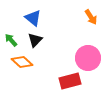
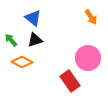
black triangle: rotated 28 degrees clockwise
orange diamond: rotated 15 degrees counterclockwise
red rectangle: rotated 70 degrees clockwise
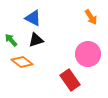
blue triangle: rotated 12 degrees counterclockwise
black triangle: moved 1 px right
pink circle: moved 4 px up
orange diamond: rotated 10 degrees clockwise
red rectangle: moved 1 px up
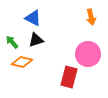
orange arrow: rotated 21 degrees clockwise
green arrow: moved 1 px right, 2 px down
orange diamond: rotated 25 degrees counterclockwise
red rectangle: moved 1 px left, 3 px up; rotated 50 degrees clockwise
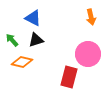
green arrow: moved 2 px up
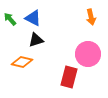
green arrow: moved 2 px left, 21 px up
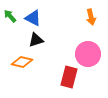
green arrow: moved 3 px up
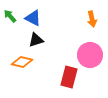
orange arrow: moved 1 px right, 2 px down
pink circle: moved 2 px right, 1 px down
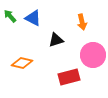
orange arrow: moved 10 px left, 3 px down
black triangle: moved 20 px right
pink circle: moved 3 px right
orange diamond: moved 1 px down
red rectangle: rotated 60 degrees clockwise
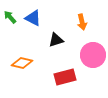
green arrow: moved 1 px down
red rectangle: moved 4 px left
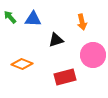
blue triangle: moved 1 px down; rotated 24 degrees counterclockwise
orange diamond: moved 1 px down; rotated 10 degrees clockwise
